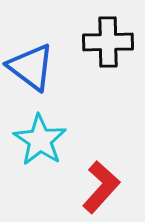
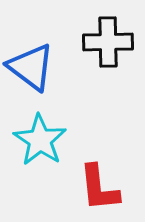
red L-shape: moved 2 px left, 1 px down; rotated 132 degrees clockwise
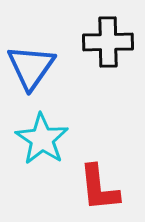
blue triangle: rotated 28 degrees clockwise
cyan star: moved 2 px right, 1 px up
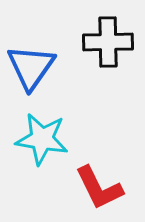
cyan star: rotated 24 degrees counterclockwise
red L-shape: rotated 20 degrees counterclockwise
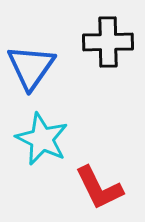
cyan star: rotated 16 degrees clockwise
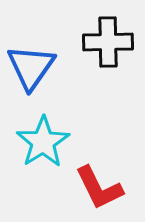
cyan star: moved 1 px right, 3 px down; rotated 14 degrees clockwise
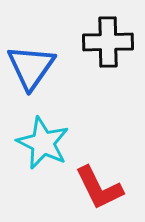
cyan star: moved 1 px down; rotated 14 degrees counterclockwise
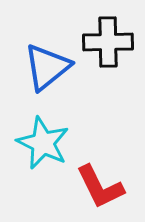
blue triangle: moved 16 px right; rotated 16 degrees clockwise
red L-shape: moved 1 px right, 1 px up
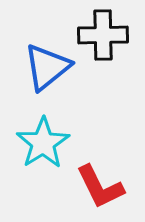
black cross: moved 5 px left, 7 px up
cyan star: rotated 14 degrees clockwise
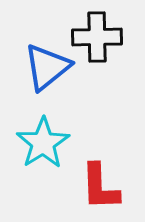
black cross: moved 6 px left, 2 px down
red L-shape: rotated 24 degrees clockwise
